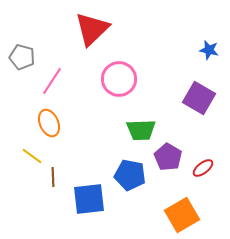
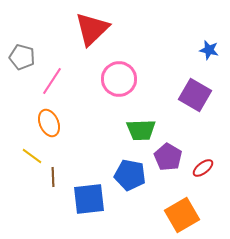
purple square: moved 4 px left, 3 px up
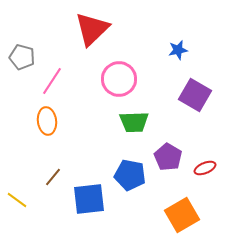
blue star: moved 31 px left; rotated 24 degrees counterclockwise
orange ellipse: moved 2 px left, 2 px up; rotated 16 degrees clockwise
green trapezoid: moved 7 px left, 8 px up
yellow line: moved 15 px left, 44 px down
red ellipse: moved 2 px right; rotated 15 degrees clockwise
brown line: rotated 42 degrees clockwise
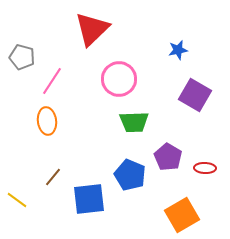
red ellipse: rotated 25 degrees clockwise
blue pentagon: rotated 12 degrees clockwise
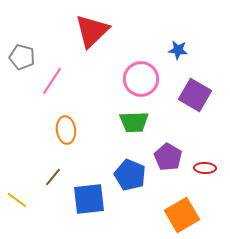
red triangle: moved 2 px down
blue star: rotated 18 degrees clockwise
pink circle: moved 22 px right
orange ellipse: moved 19 px right, 9 px down
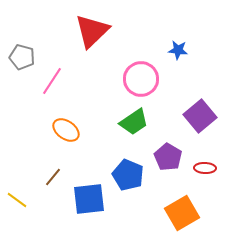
purple square: moved 5 px right, 21 px down; rotated 20 degrees clockwise
green trapezoid: rotated 32 degrees counterclockwise
orange ellipse: rotated 48 degrees counterclockwise
blue pentagon: moved 2 px left
orange square: moved 2 px up
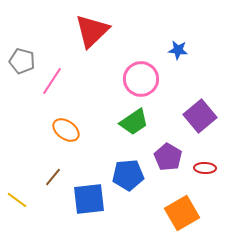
gray pentagon: moved 4 px down
blue pentagon: rotated 28 degrees counterclockwise
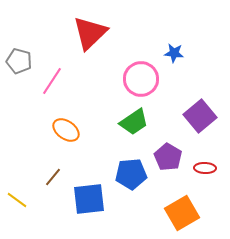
red triangle: moved 2 px left, 2 px down
blue star: moved 4 px left, 3 px down
gray pentagon: moved 3 px left
blue pentagon: moved 3 px right, 1 px up
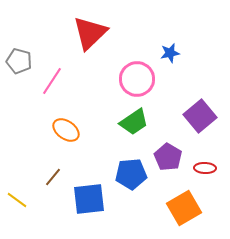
blue star: moved 4 px left; rotated 18 degrees counterclockwise
pink circle: moved 4 px left
orange square: moved 2 px right, 5 px up
